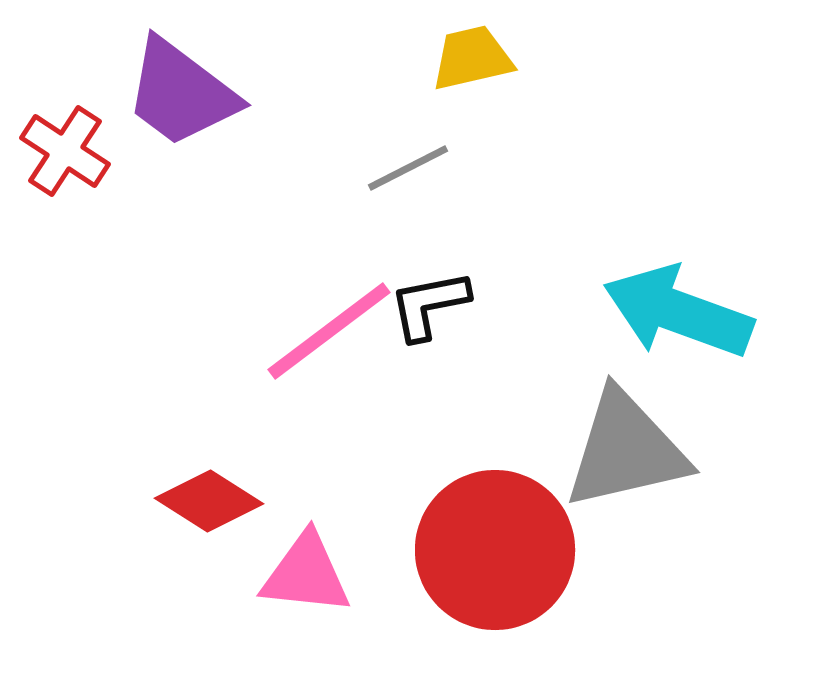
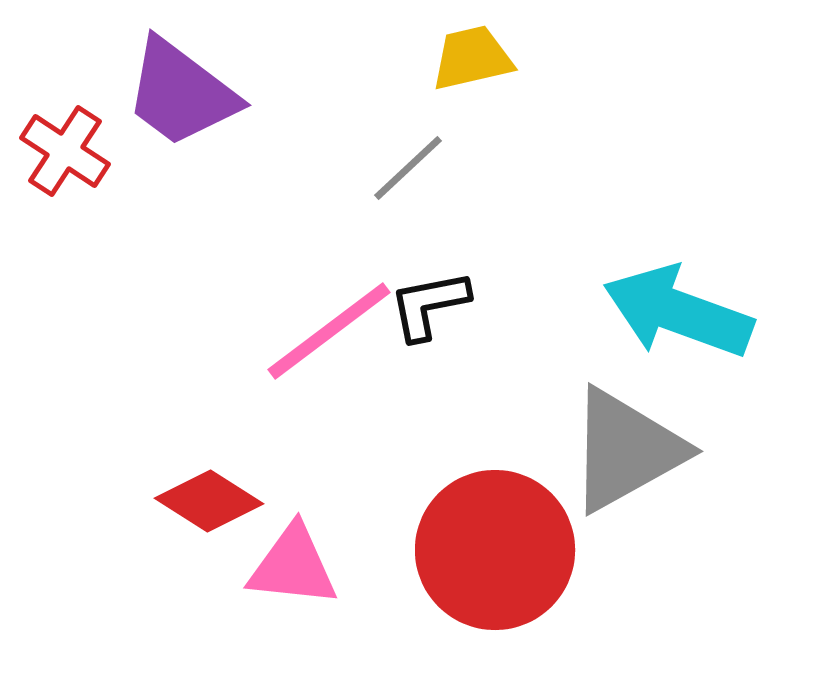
gray line: rotated 16 degrees counterclockwise
gray triangle: rotated 16 degrees counterclockwise
pink triangle: moved 13 px left, 8 px up
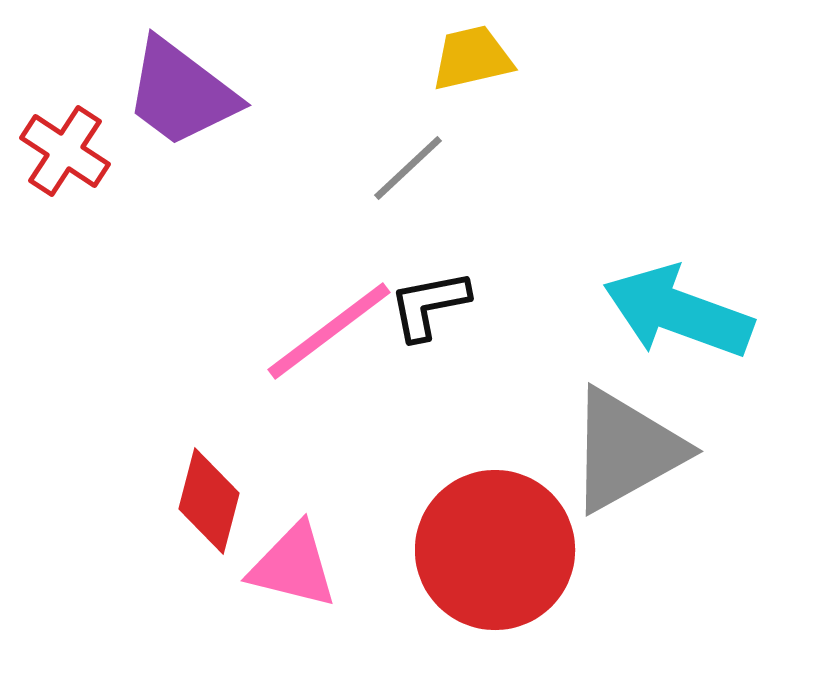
red diamond: rotated 72 degrees clockwise
pink triangle: rotated 8 degrees clockwise
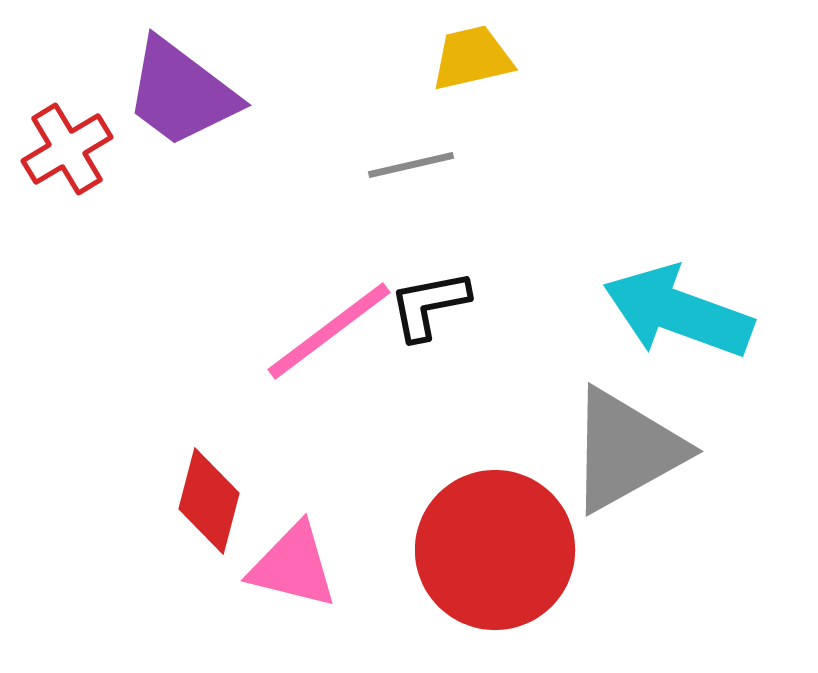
red cross: moved 2 px right, 2 px up; rotated 26 degrees clockwise
gray line: moved 3 px right, 3 px up; rotated 30 degrees clockwise
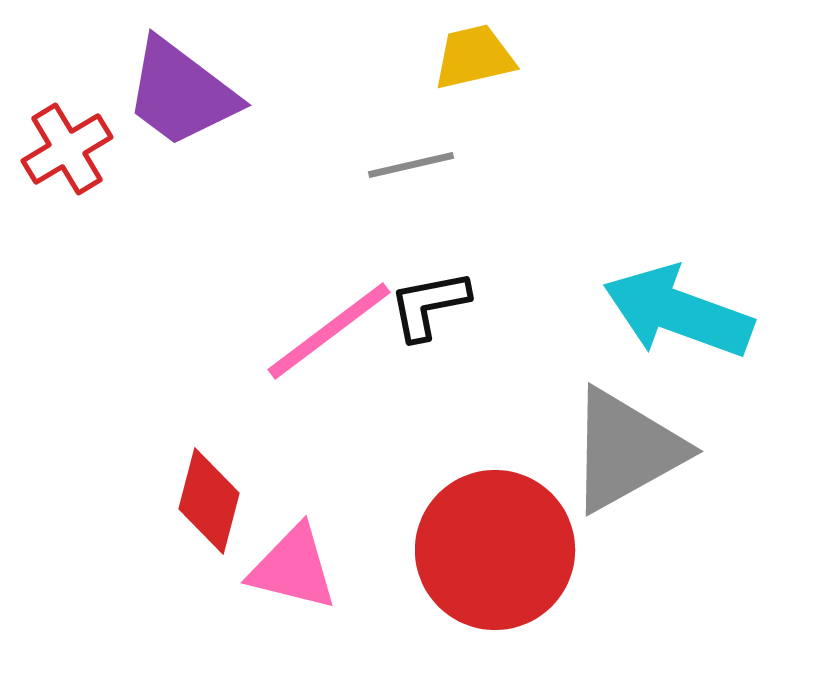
yellow trapezoid: moved 2 px right, 1 px up
pink triangle: moved 2 px down
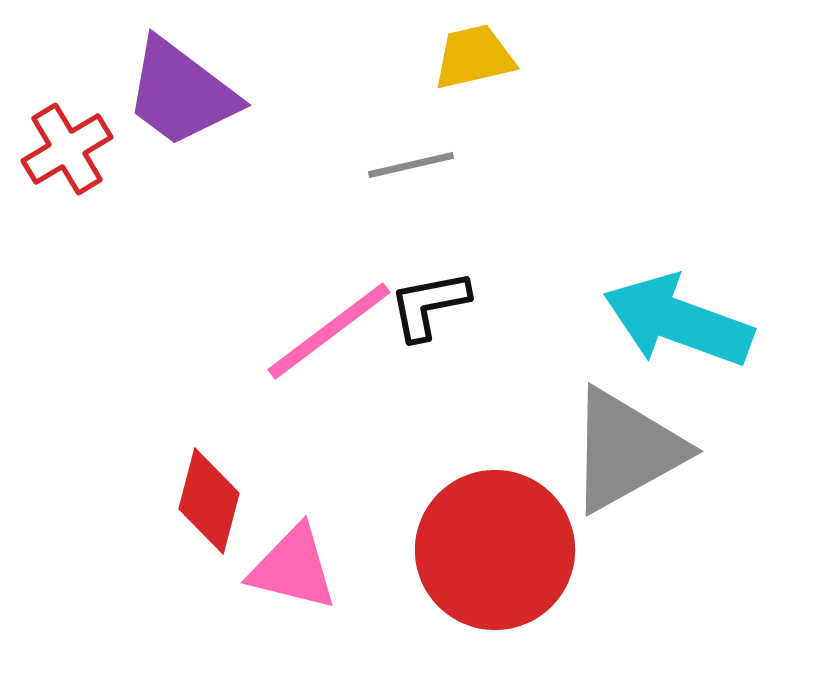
cyan arrow: moved 9 px down
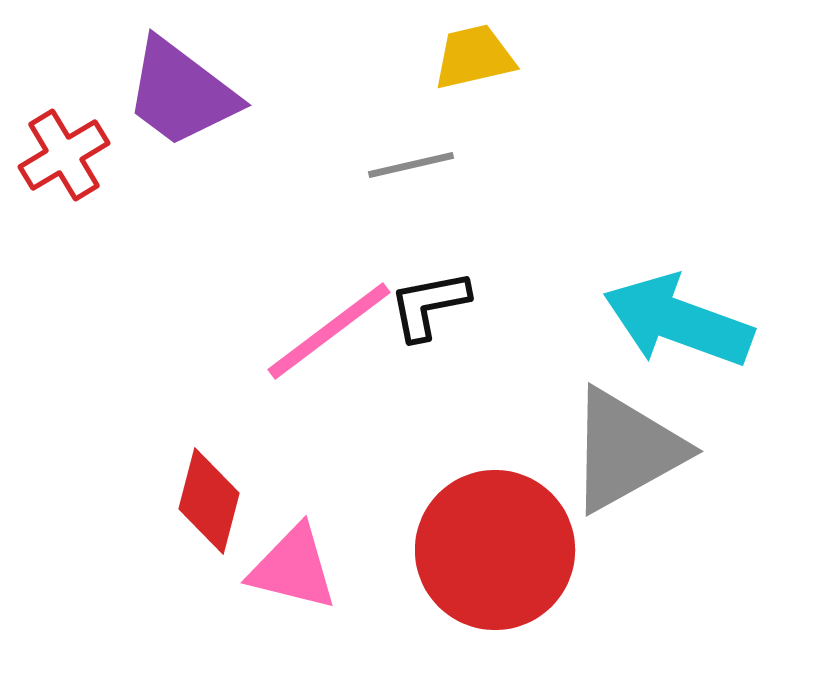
red cross: moved 3 px left, 6 px down
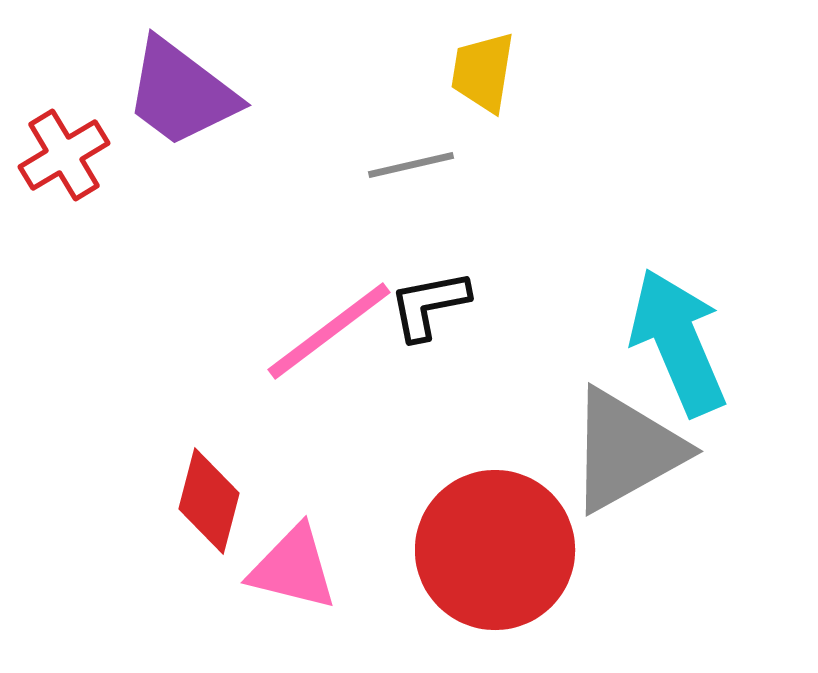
yellow trapezoid: moved 9 px right, 15 px down; rotated 68 degrees counterclockwise
cyan arrow: moved 21 px down; rotated 47 degrees clockwise
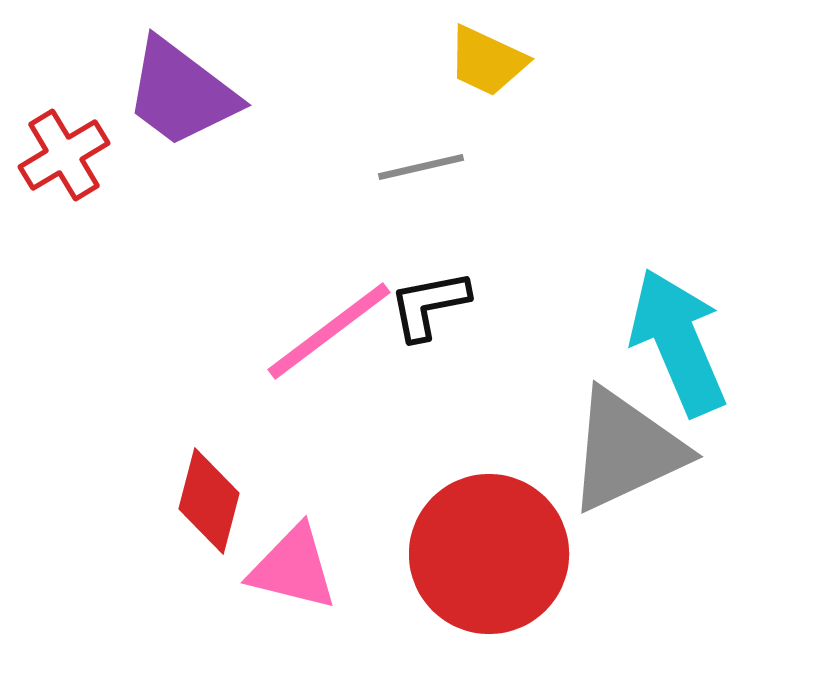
yellow trapezoid: moved 4 px right, 11 px up; rotated 74 degrees counterclockwise
gray line: moved 10 px right, 2 px down
gray triangle: rotated 4 degrees clockwise
red circle: moved 6 px left, 4 px down
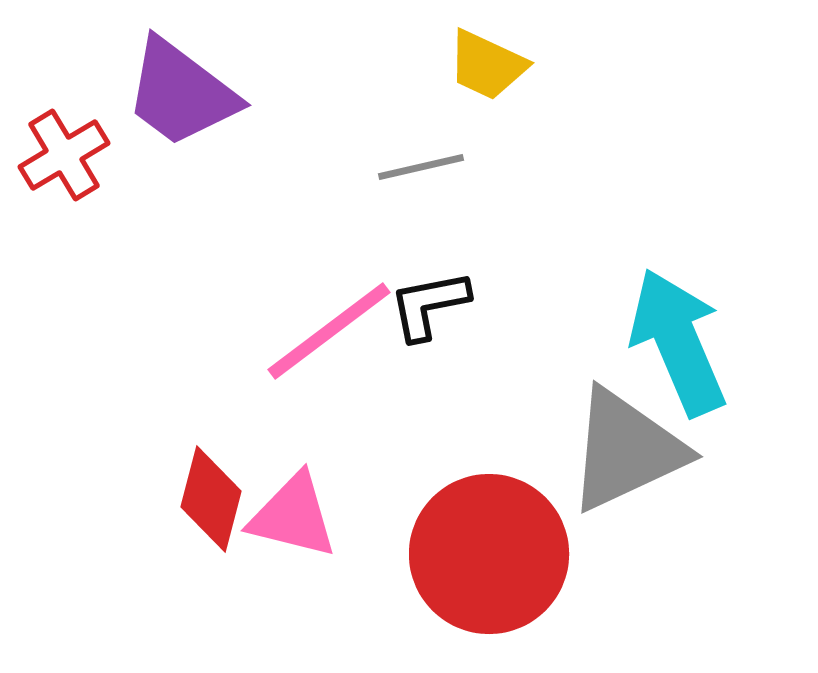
yellow trapezoid: moved 4 px down
red diamond: moved 2 px right, 2 px up
pink triangle: moved 52 px up
